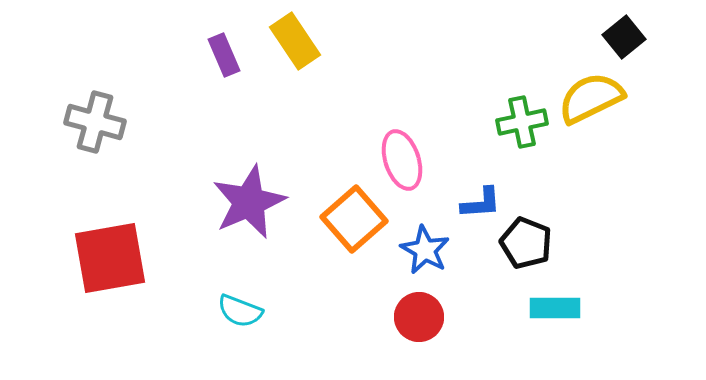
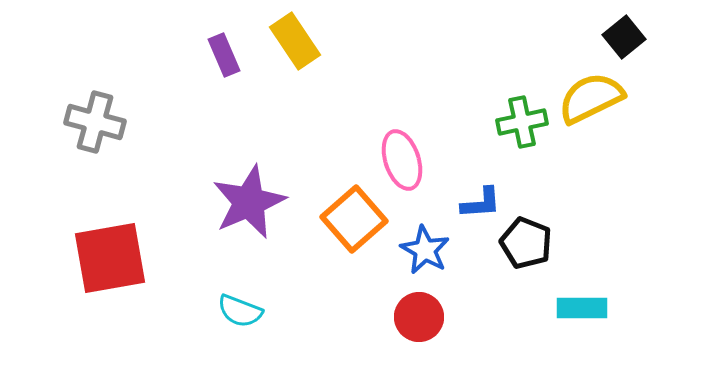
cyan rectangle: moved 27 px right
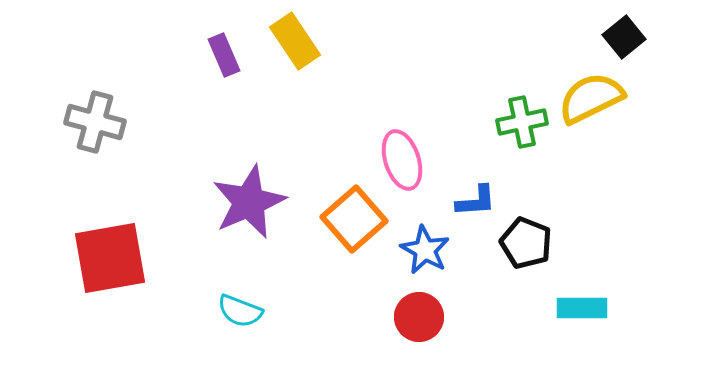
blue L-shape: moved 5 px left, 2 px up
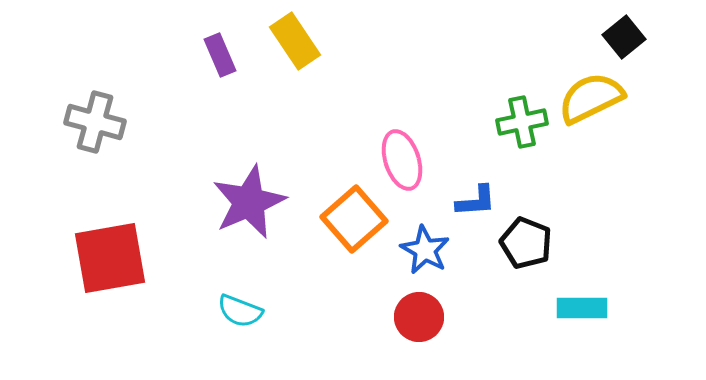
purple rectangle: moved 4 px left
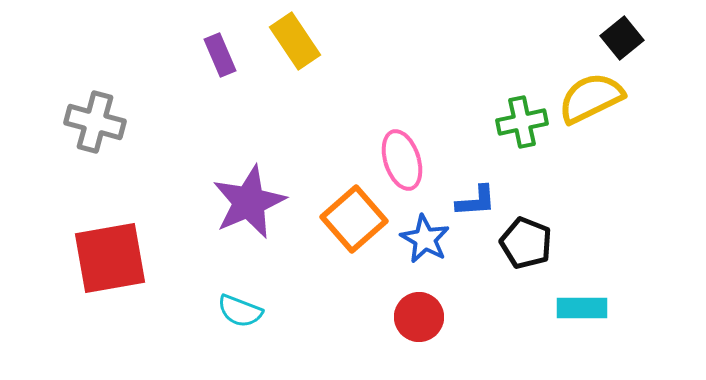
black square: moved 2 px left, 1 px down
blue star: moved 11 px up
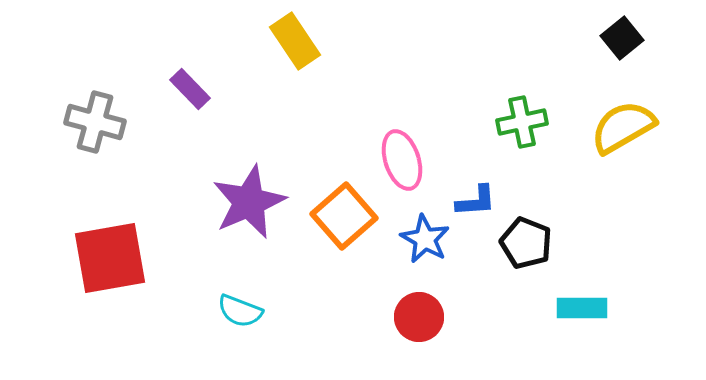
purple rectangle: moved 30 px left, 34 px down; rotated 21 degrees counterclockwise
yellow semicircle: moved 32 px right, 29 px down; rotated 4 degrees counterclockwise
orange square: moved 10 px left, 3 px up
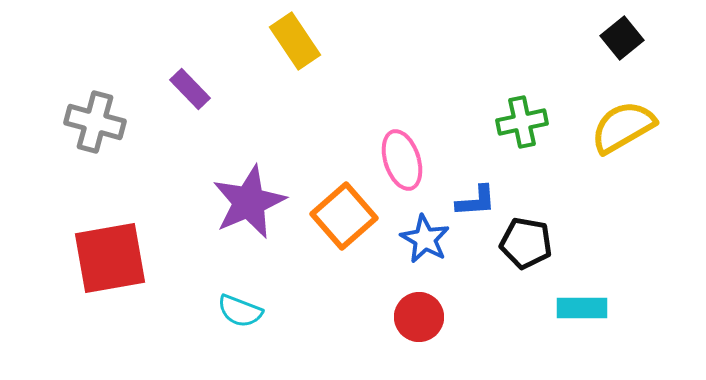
black pentagon: rotated 12 degrees counterclockwise
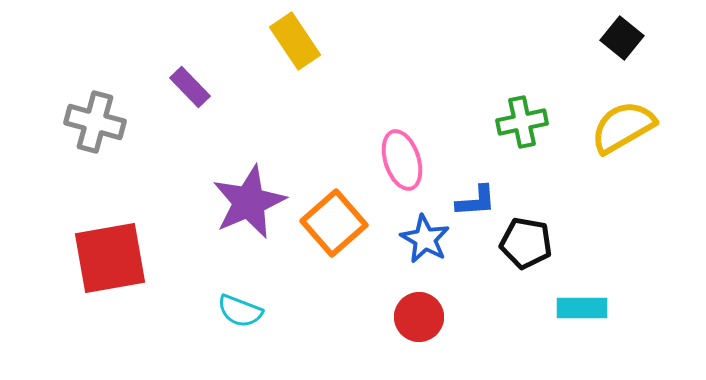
black square: rotated 12 degrees counterclockwise
purple rectangle: moved 2 px up
orange square: moved 10 px left, 7 px down
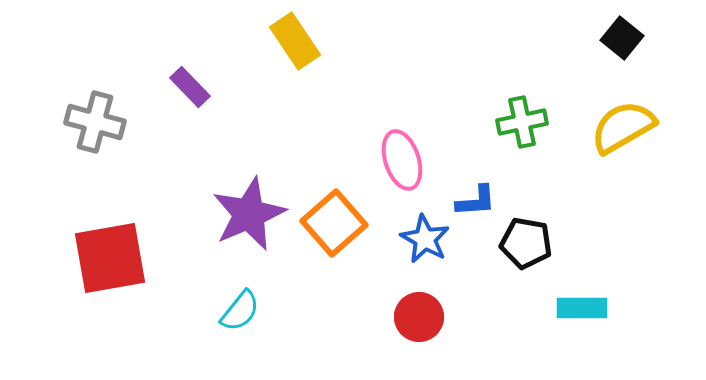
purple star: moved 12 px down
cyan semicircle: rotated 72 degrees counterclockwise
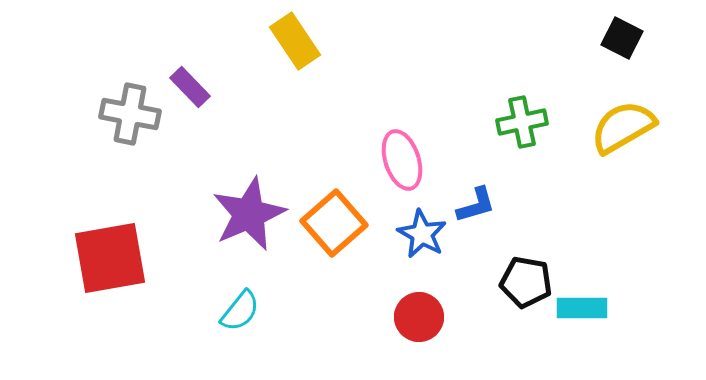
black square: rotated 12 degrees counterclockwise
gray cross: moved 35 px right, 8 px up; rotated 4 degrees counterclockwise
blue L-shape: moved 4 px down; rotated 12 degrees counterclockwise
blue star: moved 3 px left, 5 px up
black pentagon: moved 39 px down
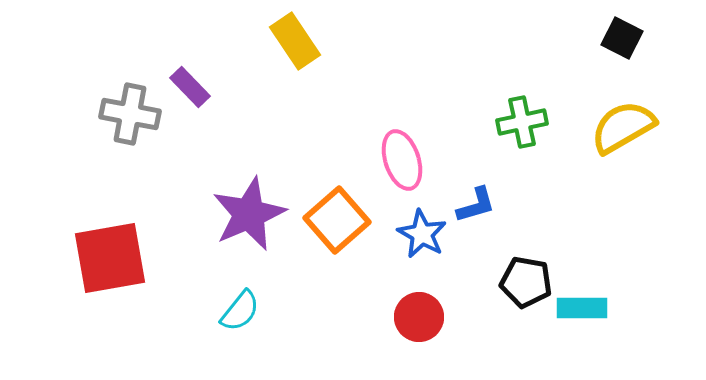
orange square: moved 3 px right, 3 px up
